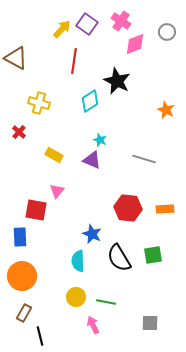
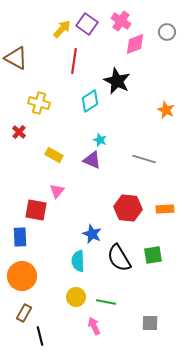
pink arrow: moved 1 px right, 1 px down
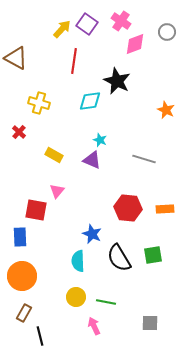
cyan diamond: rotated 25 degrees clockwise
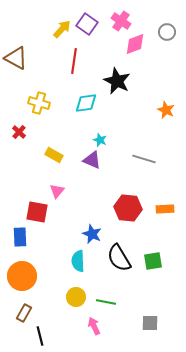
cyan diamond: moved 4 px left, 2 px down
red square: moved 1 px right, 2 px down
green square: moved 6 px down
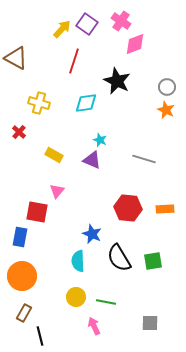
gray circle: moved 55 px down
red line: rotated 10 degrees clockwise
blue rectangle: rotated 12 degrees clockwise
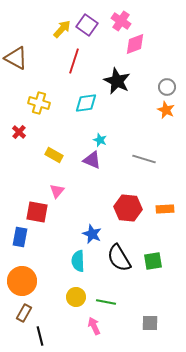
purple square: moved 1 px down
orange circle: moved 5 px down
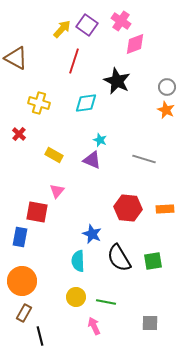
red cross: moved 2 px down
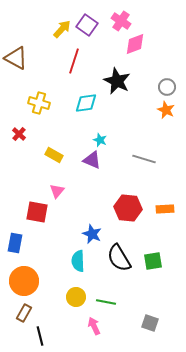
blue rectangle: moved 5 px left, 6 px down
orange circle: moved 2 px right
gray square: rotated 18 degrees clockwise
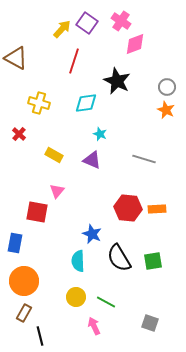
purple square: moved 2 px up
cyan star: moved 6 px up
orange rectangle: moved 8 px left
green line: rotated 18 degrees clockwise
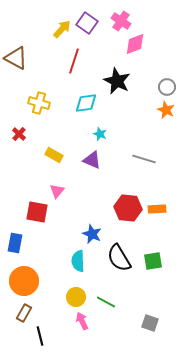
pink arrow: moved 12 px left, 5 px up
